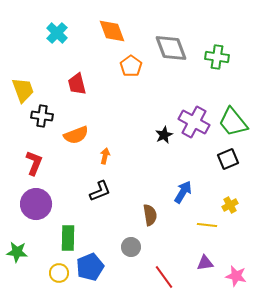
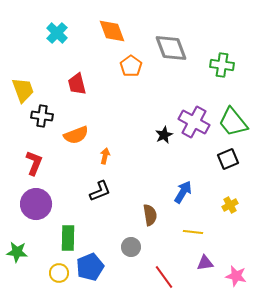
green cross: moved 5 px right, 8 px down
yellow line: moved 14 px left, 7 px down
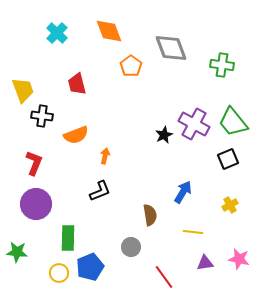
orange diamond: moved 3 px left
purple cross: moved 2 px down
pink star: moved 3 px right, 17 px up
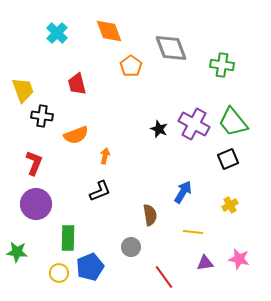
black star: moved 5 px left, 6 px up; rotated 24 degrees counterclockwise
